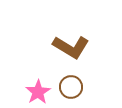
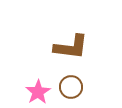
brown L-shape: rotated 24 degrees counterclockwise
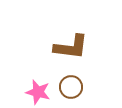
pink star: rotated 25 degrees counterclockwise
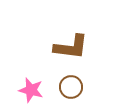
pink star: moved 7 px left, 2 px up
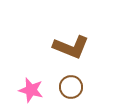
brown L-shape: rotated 15 degrees clockwise
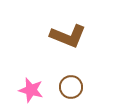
brown L-shape: moved 3 px left, 11 px up
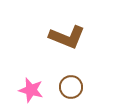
brown L-shape: moved 1 px left, 1 px down
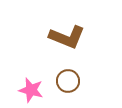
brown circle: moved 3 px left, 6 px up
